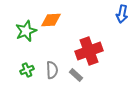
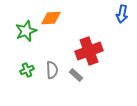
orange diamond: moved 2 px up
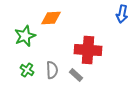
green star: moved 1 px left, 5 px down
red cross: moved 1 px left, 1 px up; rotated 24 degrees clockwise
green cross: rotated 32 degrees counterclockwise
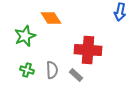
blue arrow: moved 2 px left, 2 px up
orange diamond: rotated 60 degrees clockwise
green cross: rotated 16 degrees counterclockwise
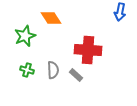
gray semicircle: moved 1 px right
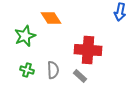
gray rectangle: moved 4 px right, 1 px down
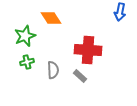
green cross: moved 8 px up; rotated 32 degrees counterclockwise
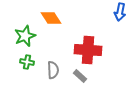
green cross: rotated 24 degrees clockwise
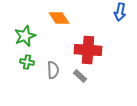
orange diamond: moved 8 px right
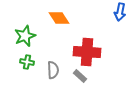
red cross: moved 1 px left, 2 px down
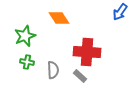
blue arrow: rotated 24 degrees clockwise
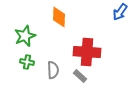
orange diamond: moved 1 px up; rotated 35 degrees clockwise
